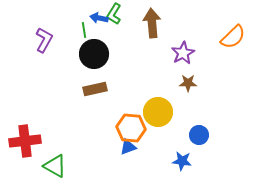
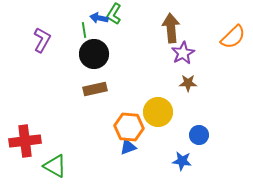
brown arrow: moved 19 px right, 5 px down
purple L-shape: moved 2 px left
orange hexagon: moved 2 px left, 1 px up
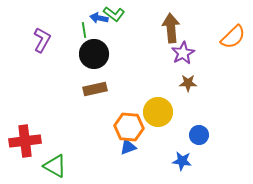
green L-shape: rotated 85 degrees counterclockwise
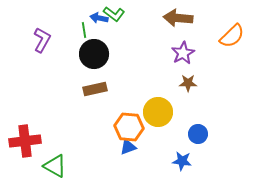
brown arrow: moved 7 px right, 10 px up; rotated 80 degrees counterclockwise
orange semicircle: moved 1 px left, 1 px up
blue circle: moved 1 px left, 1 px up
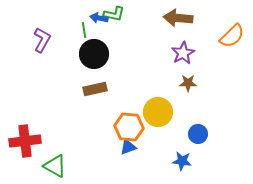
green L-shape: rotated 25 degrees counterclockwise
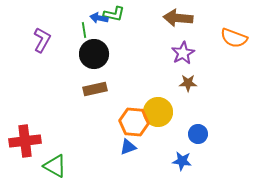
orange semicircle: moved 2 px right, 2 px down; rotated 64 degrees clockwise
orange hexagon: moved 5 px right, 5 px up
